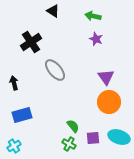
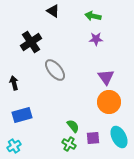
purple star: rotated 24 degrees counterclockwise
cyan ellipse: rotated 45 degrees clockwise
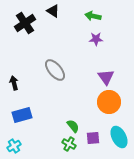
black cross: moved 6 px left, 19 px up
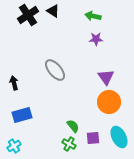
black cross: moved 3 px right, 8 px up
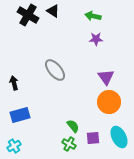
black cross: rotated 25 degrees counterclockwise
blue rectangle: moved 2 px left
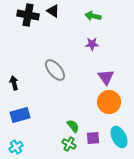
black cross: rotated 20 degrees counterclockwise
purple star: moved 4 px left, 5 px down
cyan cross: moved 2 px right, 1 px down
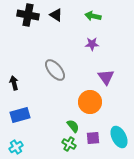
black triangle: moved 3 px right, 4 px down
orange circle: moved 19 px left
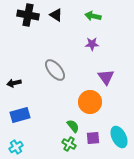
black arrow: rotated 88 degrees counterclockwise
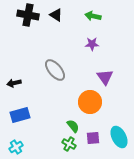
purple triangle: moved 1 px left
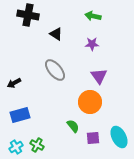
black triangle: moved 19 px down
purple triangle: moved 6 px left, 1 px up
black arrow: rotated 16 degrees counterclockwise
green cross: moved 32 px left, 1 px down
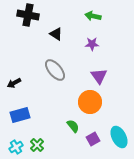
purple square: moved 1 px down; rotated 24 degrees counterclockwise
green cross: rotated 16 degrees clockwise
